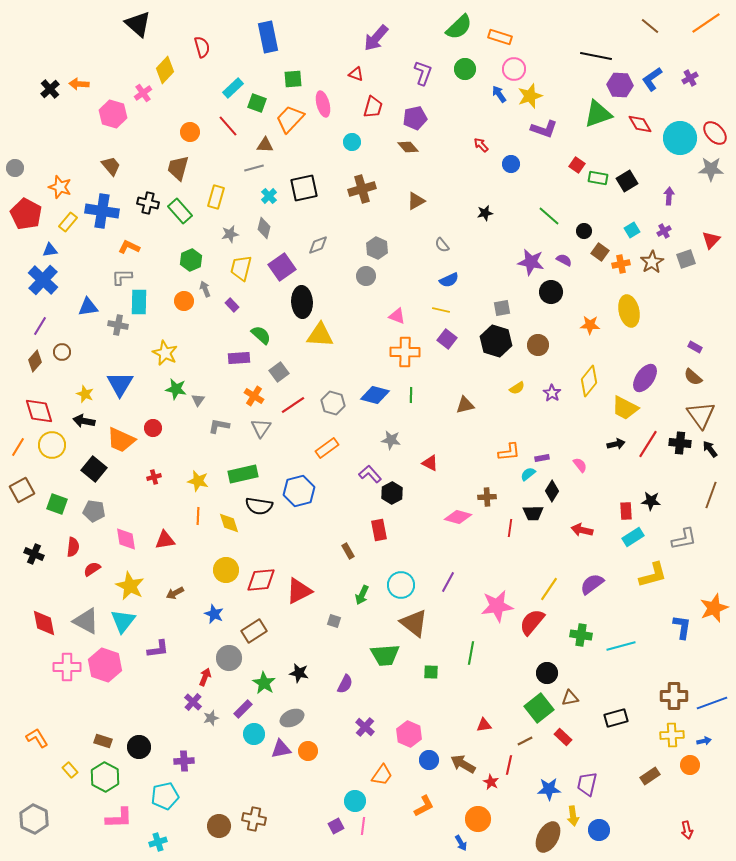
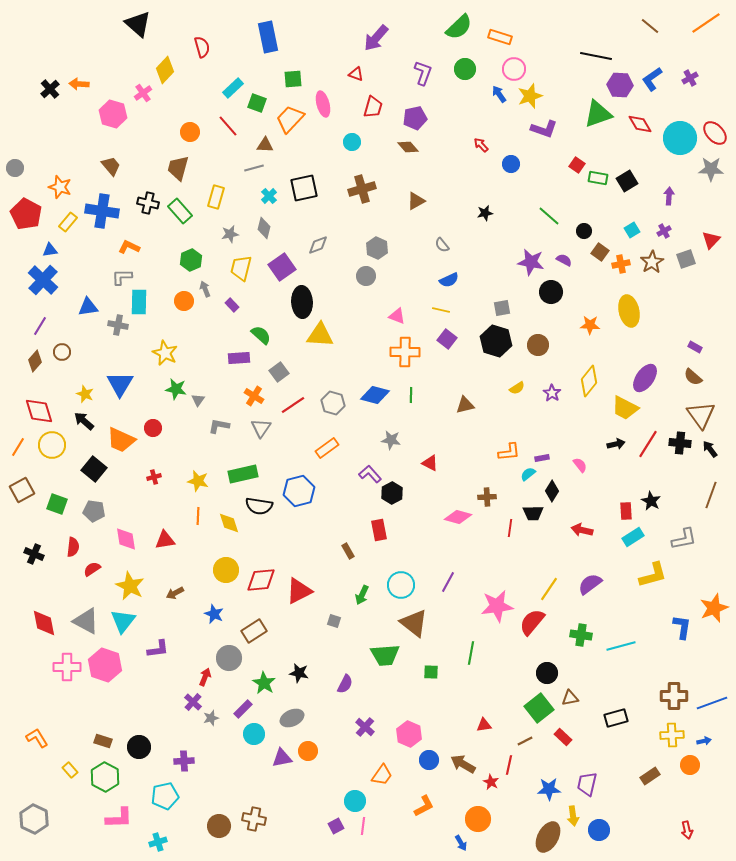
black arrow at (84, 421): rotated 30 degrees clockwise
black star at (651, 501): rotated 24 degrees clockwise
purple semicircle at (592, 584): moved 2 px left
purple triangle at (281, 749): moved 1 px right, 9 px down
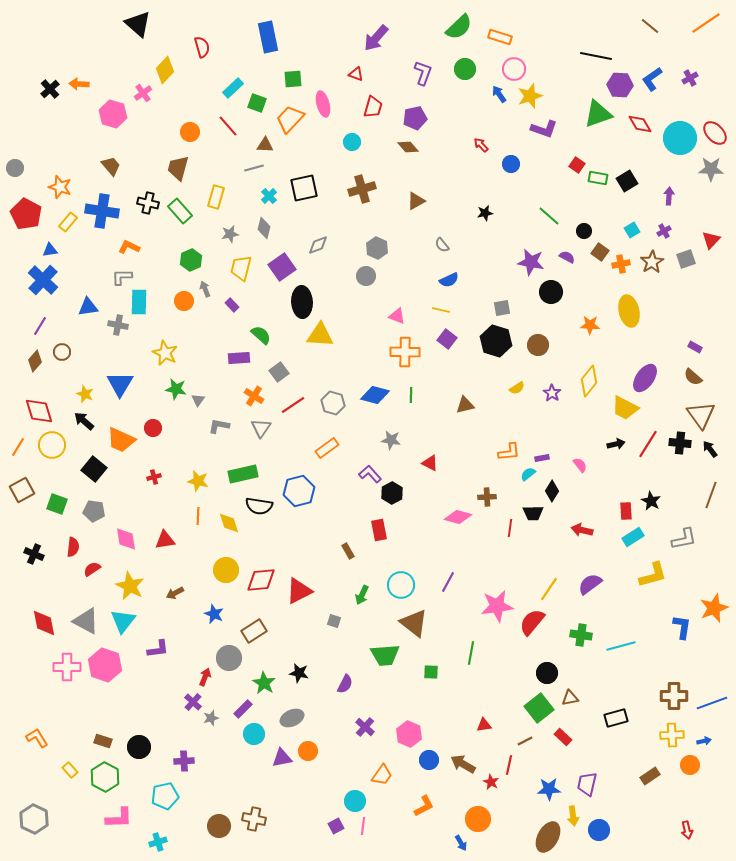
purple semicircle at (564, 260): moved 3 px right, 3 px up
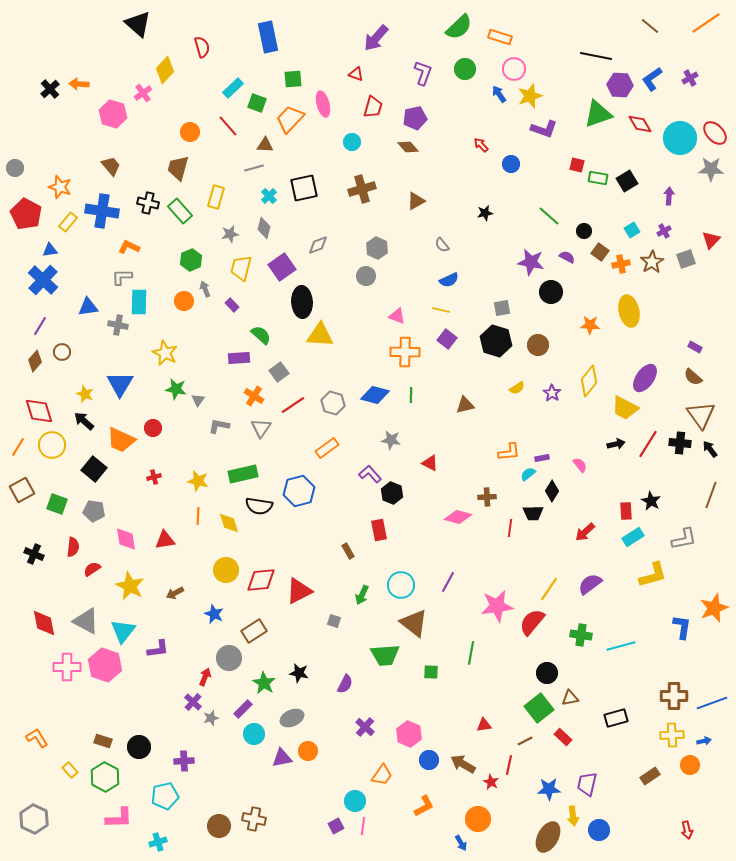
red square at (577, 165): rotated 21 degrees counterclockwise
black hexagon at (392, 493): rotated 10 degrees counterclockwise
red arrow at (582, 530): moved 3 px right, 2 px down; rotated 55 degrees counterclockwise
cyan triangle at (123, 621): moved 10 px down
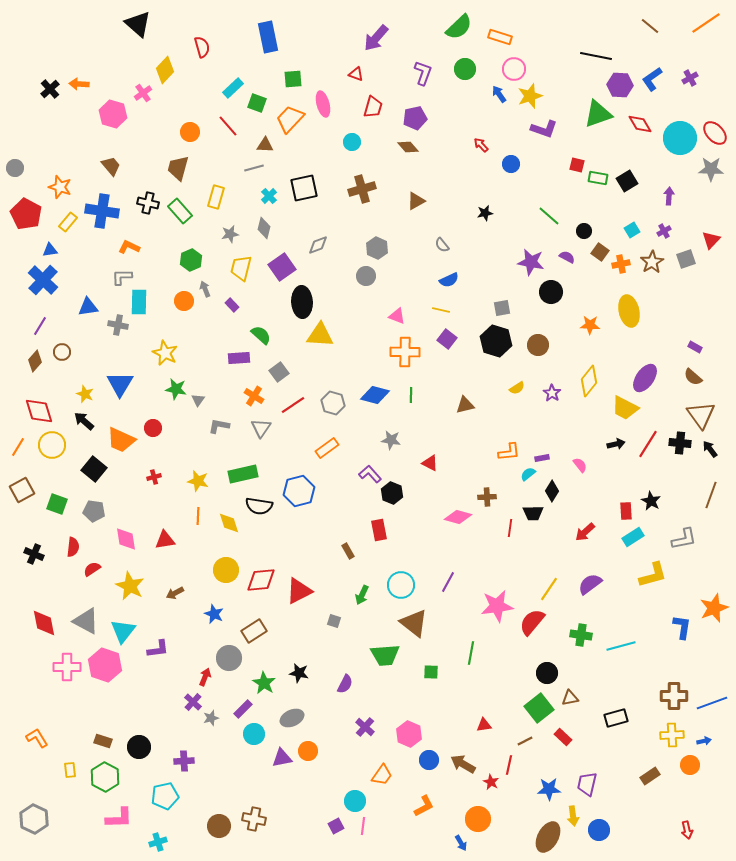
yellow rectangle at (70, 770): rotated 35 degrees clockwise
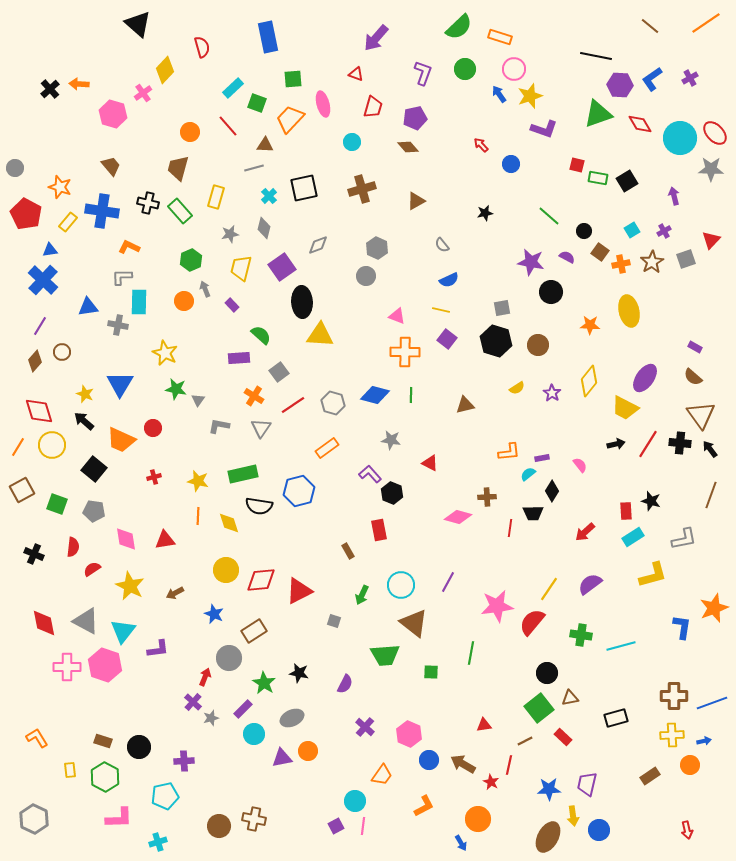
purple arrow at (669, 196): moved 5 px right; rotated 18 degrees counterclockwise
black star at (651, 501): rotated 12 degrees counterclockwise
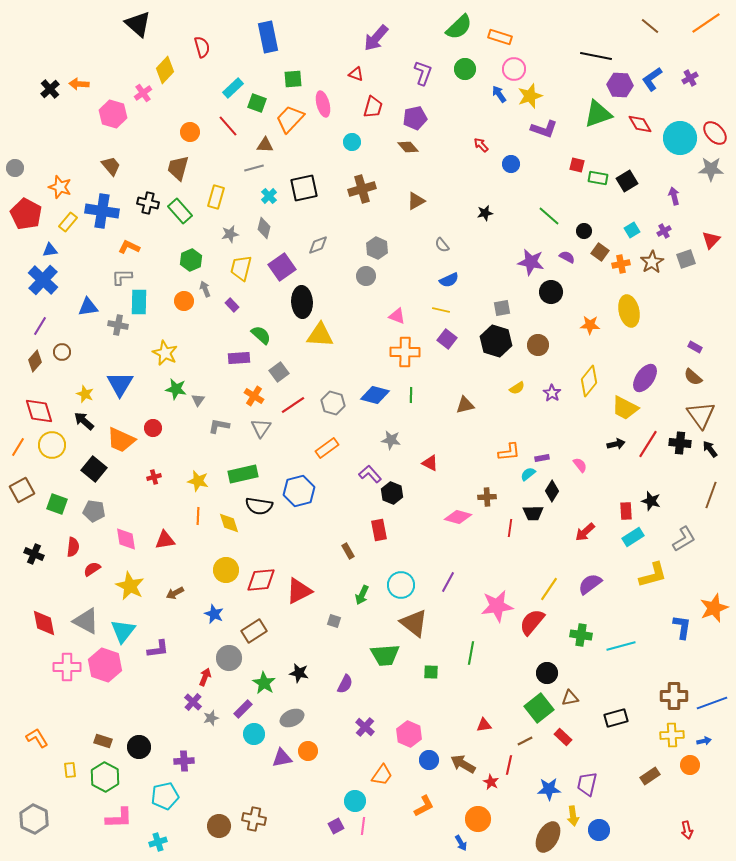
gray L-shape at (684, 539): rotated 20 degrees counterclockwise
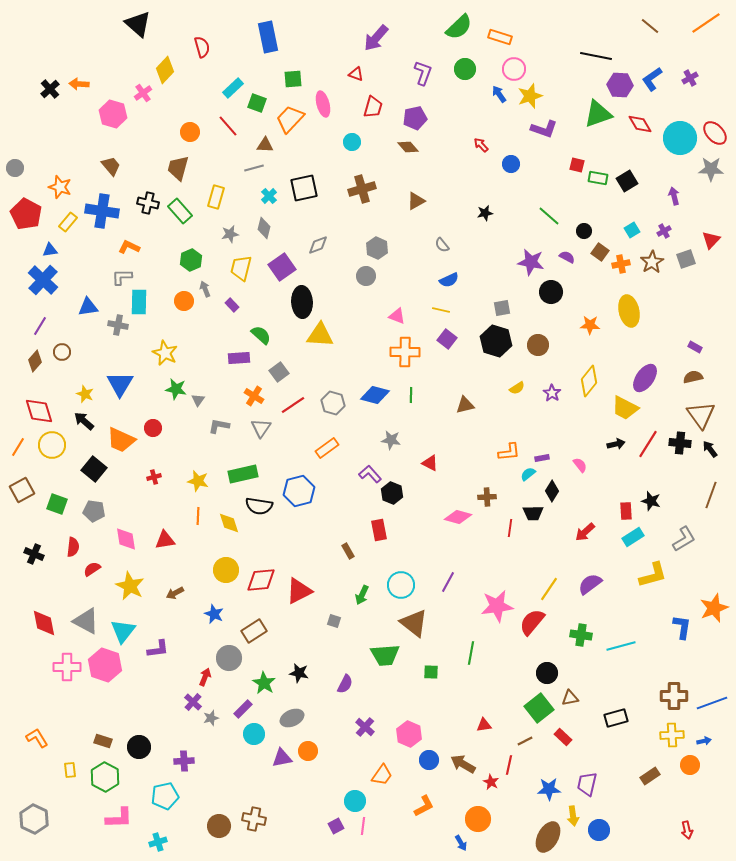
brown semicircle at (693, 377): rotated 126 degrees clockwise
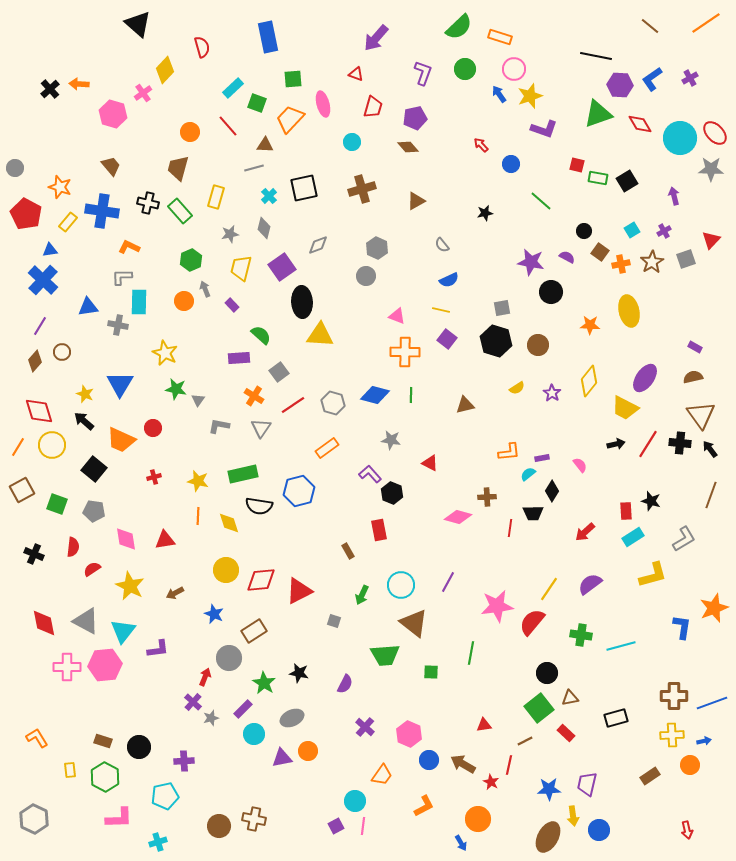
green line at (549, 216): moved 8 px left, 15 px up
pink hexagon at (105, 665): rotated 24 degrees counterclockwise
red rectangle at (563, 737): moved 3 px right, 4 px up
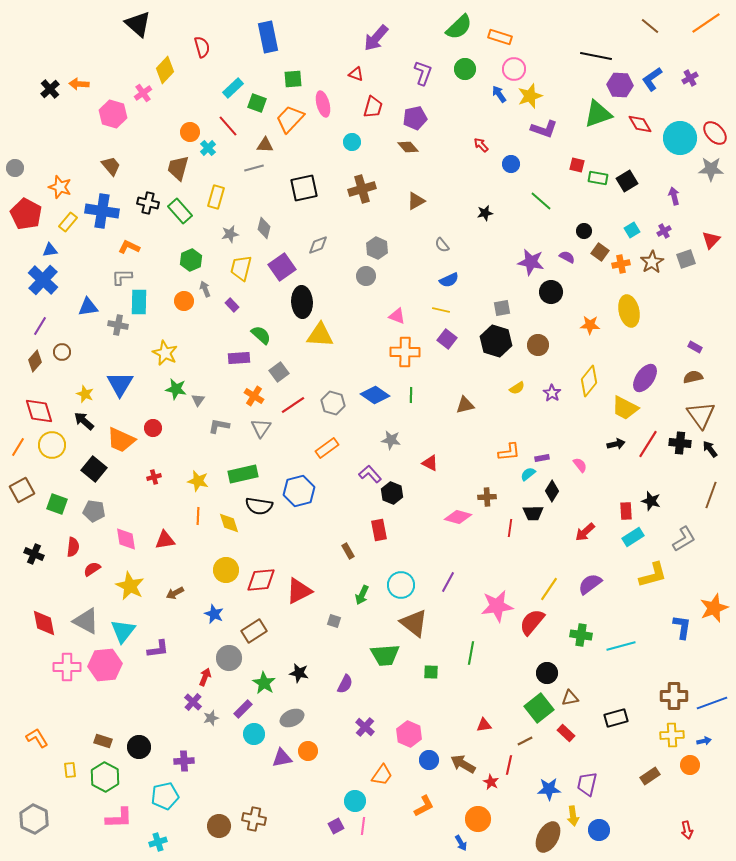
cyan cross at (269, 196): moved 61 px left, 48 px up
blue diamond at (375, 395): rotated 20 degrees clockwise
